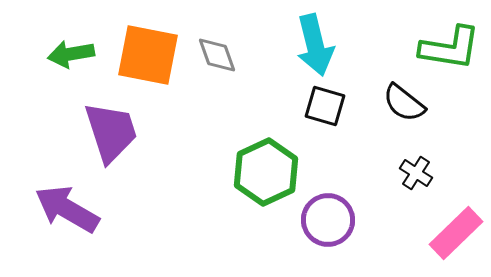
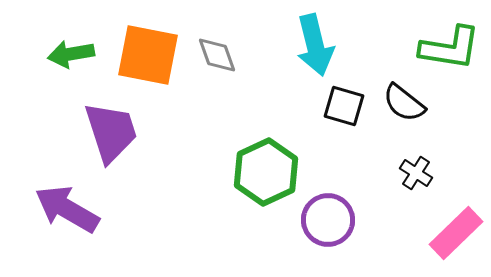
black square: moved 19 px right
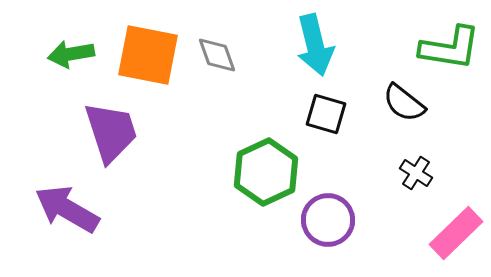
black square: moved 18 px left, 8 px down
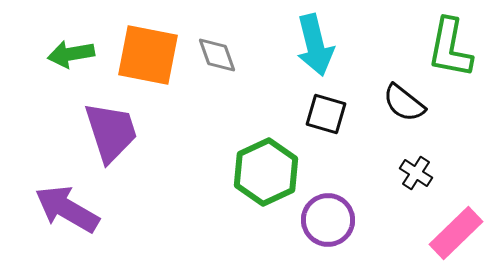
green L-shape: rotated 92 degrees clockwise
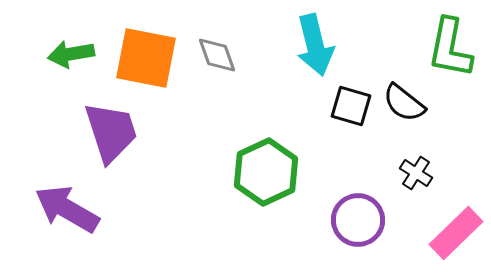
orange square: moved 2 px left, 3 px down
black square: moved 25 px right, 8 px up
purple circle: moved 30 px right
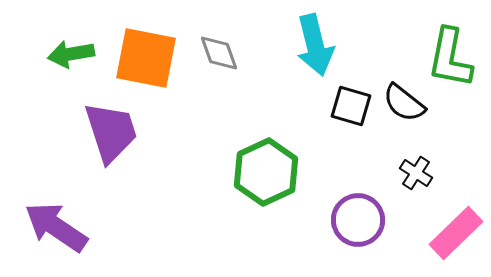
green L-shape: moved 10 px down
gray diamond: moved 2 px right, 2 px up
purple arrow: moved 11 px left, 18 px down; rotated 4 degrees clockwise
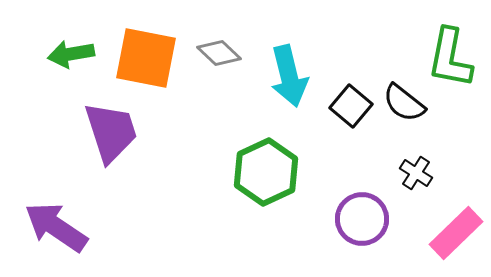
cyan arrow: moved 26 px left, 31 px down
gray diamond: rotated 27 degrees counterclockwise
black square: rotated 24 degrees clockwise
purple circle: moved 4 px right, 1 px up
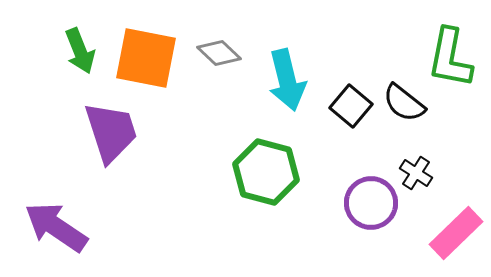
green arrow: moved 9 px right, 3 px up; rotated 102 degrees counterclockwise
cyan arrow: moved 2 px left, 4 px down
green hexagon: rotated 20 degrees counterclockwise
purple circle: moved 9 px right, 16 px up
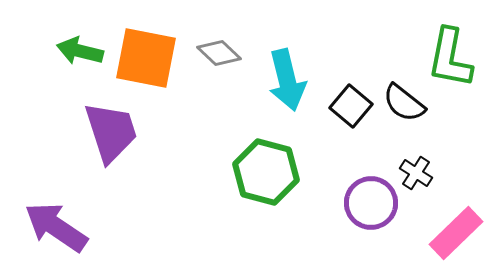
green arrow: rotated 126 degrees clockwise
